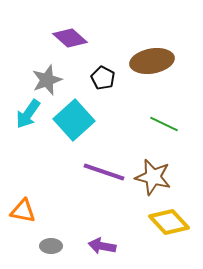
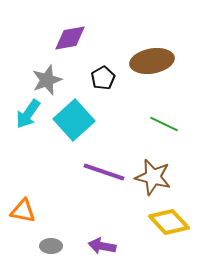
purple diamond: rotated 52 degrees counterclockwise
black pentagon: rotated 15 degrees clockwise
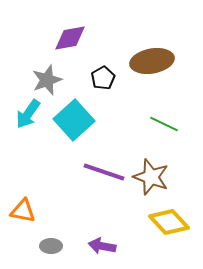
brown star: moved 2 px left; rotated 6 degrees clockwise
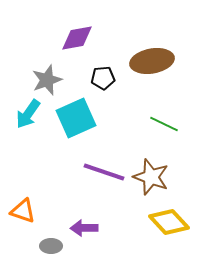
purple diamond: moved 7 px right
black pentagon: rotated 25 degrees clockwise
cyan square: moved 2 px right, 2 px up; rotated 18 degrees clockwise
orange triangle: rotated 8 degrees clockwise
purple arrow: moved 18 px left, 18 px up; rotated 12 degrees counterclockwise
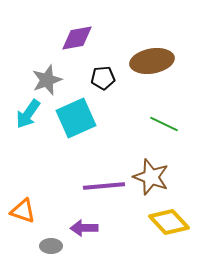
purple line: moved 14 px down; rotated 24 degrees counterclockwise
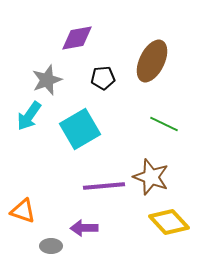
brown ellipse: rotated 54 degrees counterclockwise
cyan arrow: moved 1 px right, 2 px down
cyan square: moved 4 px right, 11 px down; rotated 6 degrees counterclockwise
